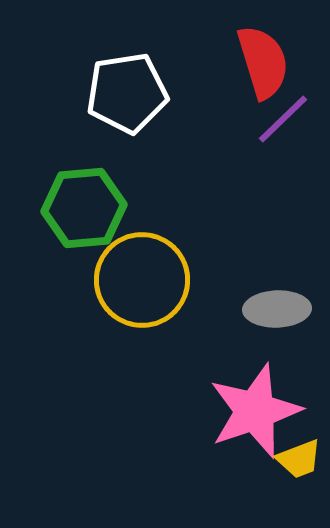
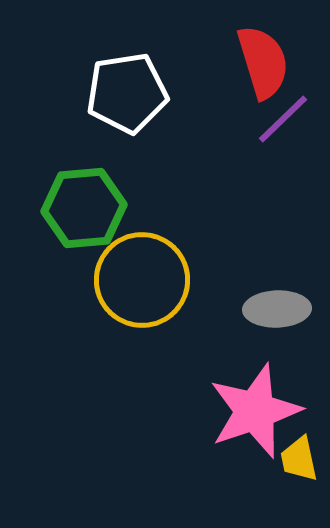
yellow trapezoid: rotated 99 degrees clockwise
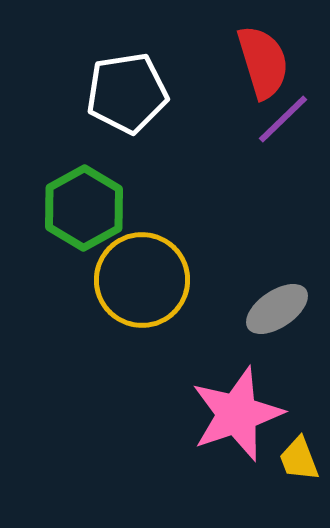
green hexagon: rotated 24 degrees counterclockwise
gray ellipse: rotated 32 degrees counterclockwise
pink star: moved 18 px left, 3 px down
yellow trapezoid: rotated 9 degrees counterclockwise
